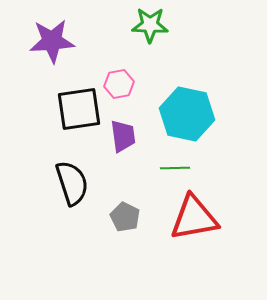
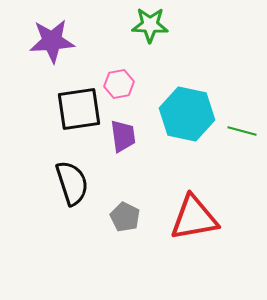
green line: moved 67 px right, 37 px up; rotated 16 degrees clockwise
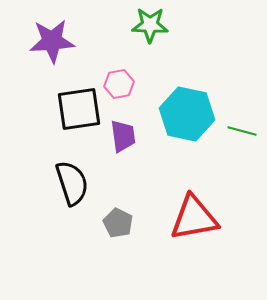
gray pentagon: moved 7 px left, 6 px down
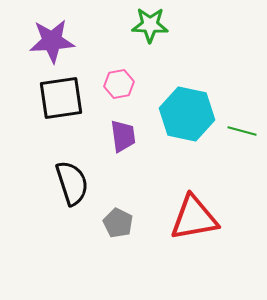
black square: moved 18 px left, 11 px up
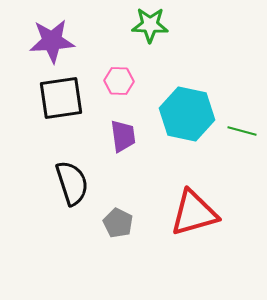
pink hexagon: moved 3 px up; rotated 12 degrees clockwise
red triangle: moved 5 px up; rotated 6 degrees counterclockwise
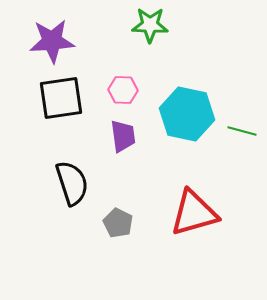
pink hexagon: moved 4 px right, 9 px down
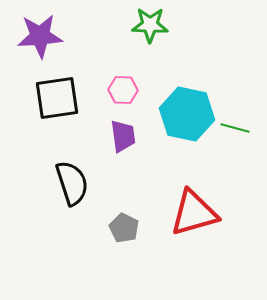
purple star: moved 12 px left, 5 px up
black square: moved 4 px left
green line: moved 7 px left, 3 px up
gray pentagon: moved 6 px right, 5 px down
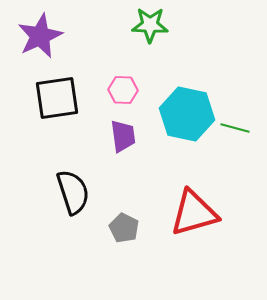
purple star: rotated 21 degrees counterclockwise
black semicircle: moved 1 px right, 9 px down
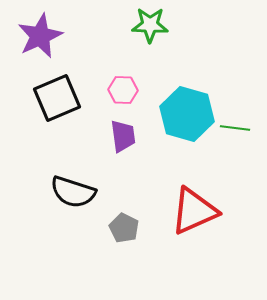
black square: rotated 15 degrees counterclockwise
cyan hexagon: rotated 4 degrees clockwise
green line: rotated 8 degrees counterclockwise
black semicircle: rotated 126 degrees clockwise
red triangle: moved 2 px up; rotated 8 degrees counterclockwise
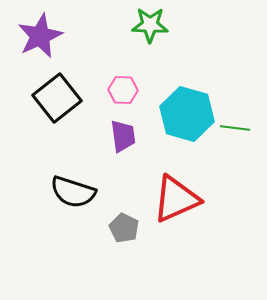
black square: rotated 15 degrees counterclockwise
red triangle: moved 18 px left, 12 px up
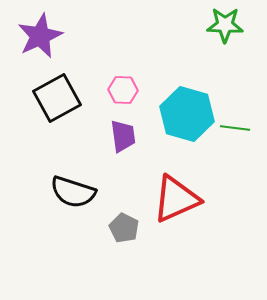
green star: moved 75 px right
black square: rotated 9 degrees clockwise
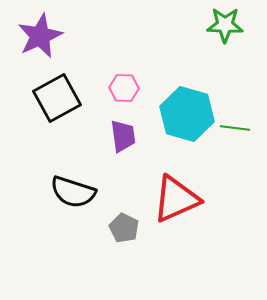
pink hexagon: moved 1 px right, 2 px up
